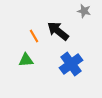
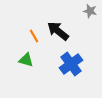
gray star: moved 6 px right
green triangle: rotated 21 degrees clockwise
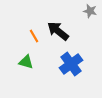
green triangle: moved 2 px down
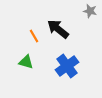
black arrow: moved 2 px up
blue cross: moved 4 px left, 2 px down
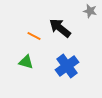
black arrow: moved 2 px right, 1 px up
orange line: rotated 32 degrees counterclockwise
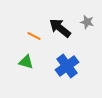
gray star: moved 3 px left, 11 px down
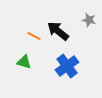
gray star: moved 2 px right, 2 px up
black arrow: moved 2 px left, 3 px down
green triangle: moved 2 px left
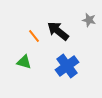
orange line: rotated 24 degrees clockwise
